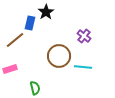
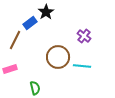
blue rectangle: rotated 40 degrees clockwise
brown line: rotated 24 degrees counterclockwise
brown circle: moved 1 px left, 1 px down
cyan line: moved 1 px left, 1 px up
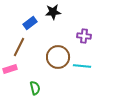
black star: moved 7 px right; rotated 28 degrees clockwise
purple cross: rotated 32 degrees counterclockwise
brown line: moved 4 px right, 7 px down
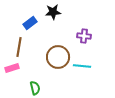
brown line: rotated 18 degrees counterclockwise
pink rectangle: moved 2 px right, 1 px up
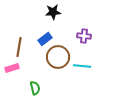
blue rectangle: moved 15 px right, 16 px down
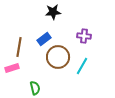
blue rectangle: moved 1 px left
cyan line: rotated 66 degrees counterclockwise
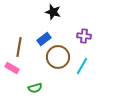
black star: rotated 21 degrees clockwise
pink rectangle: rotated 48 degrees clockwise
green semicircle: rotated 88 degrees clockwise
